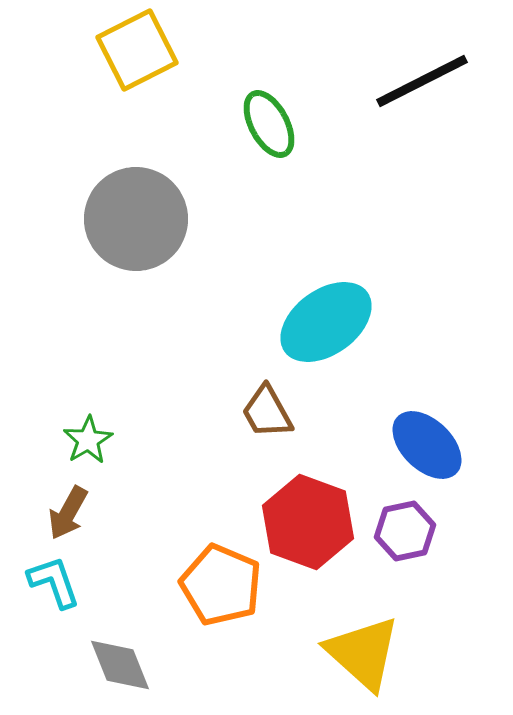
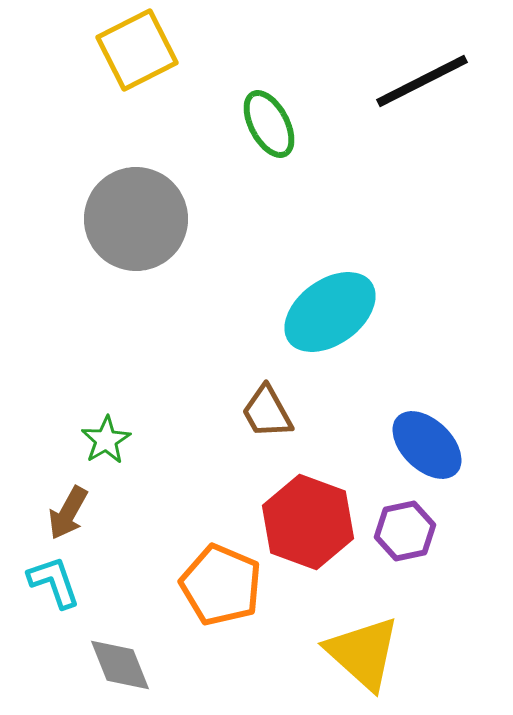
cyan ellipse: moved 4 px right, 10 px up
green star: moved 18 px right
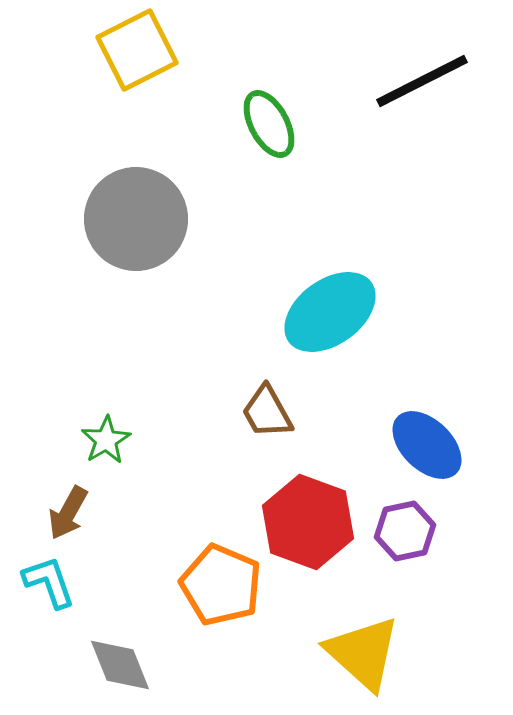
cyan L-shape: moved 5 px left
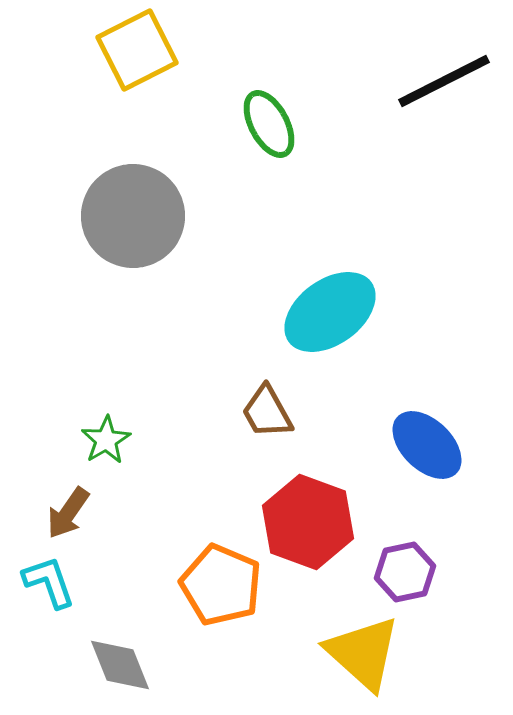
black line: moved 22 px right
gray circle: moved 3 px left, 3 px up
brown arrow: rotated 6 degrees clockwise
purple hexagon: moved 41 px down
